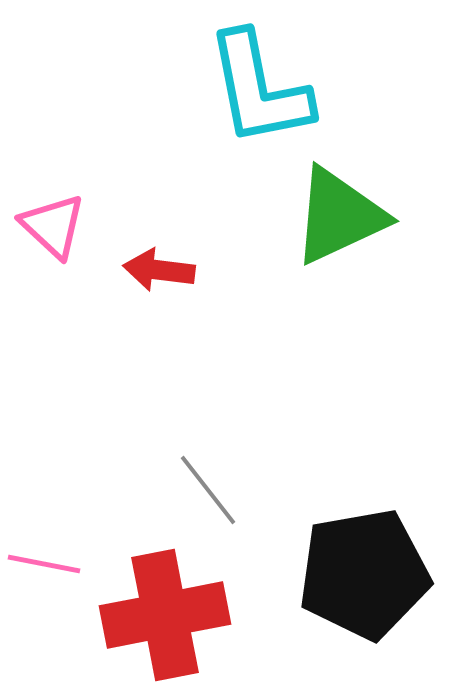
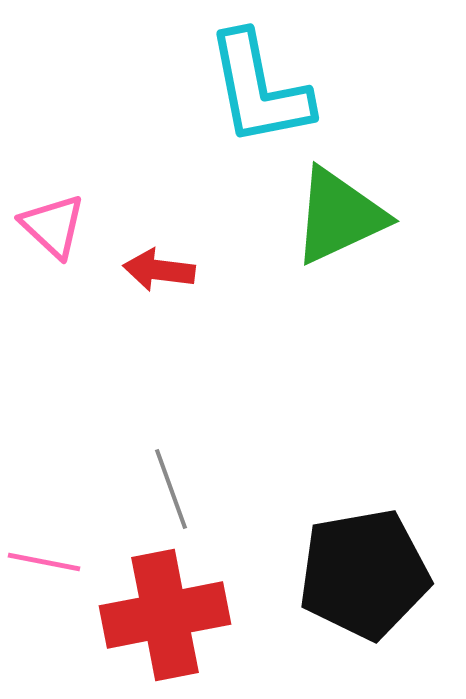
gray line: moved 37 px left, 1 px up; rotated 18 degrees clockwise
pink line: moved 2 px up
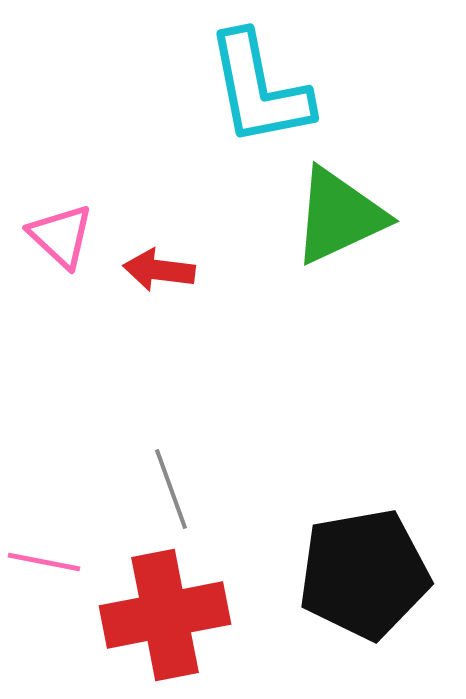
pink triangle: moved 8 px right, 10 px down
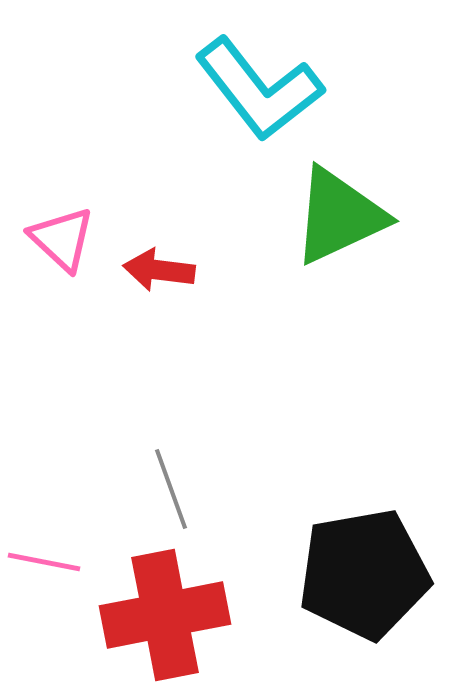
cyan L-shape: rotated 27 degrees counterclockwise
pink triangle: moved 1 px right, 3 px down
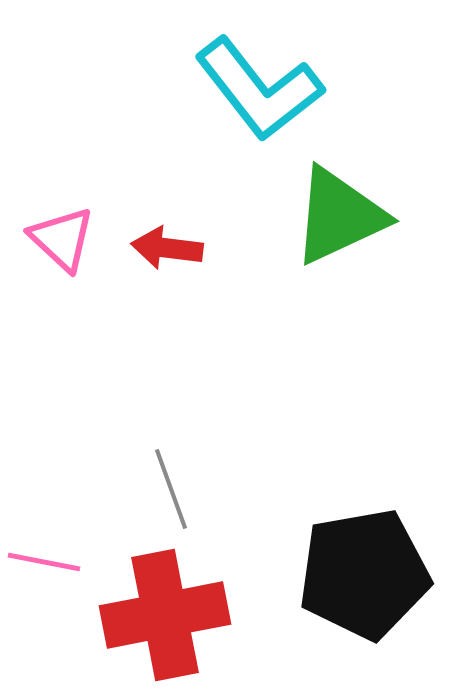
red arrow: moved 8 px right, 22 px up
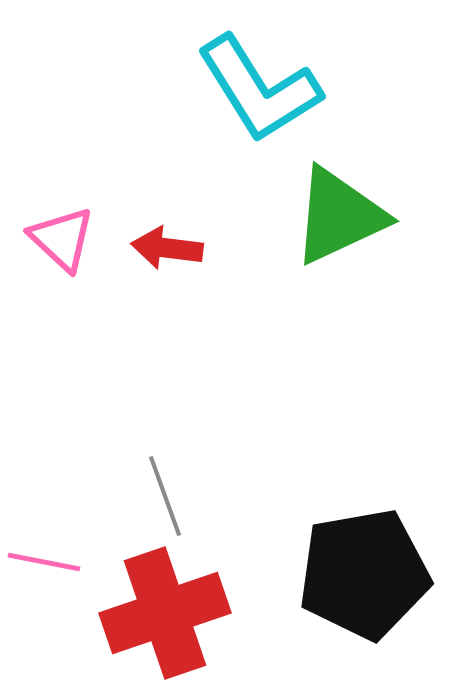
cyan L-shape: rotated 6 degrees clockwise
gray line: moved 6 px left, 7 px down
red cross: moved 2 px up; rotated 8 degrees counterclockwise
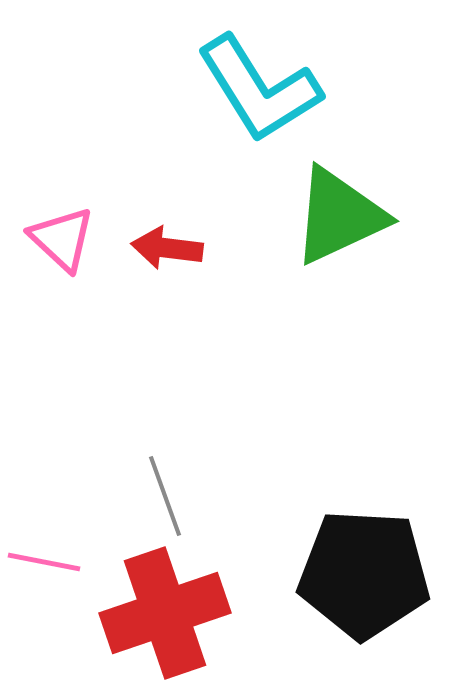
black pentagon: rotated 13 degrees clockwise
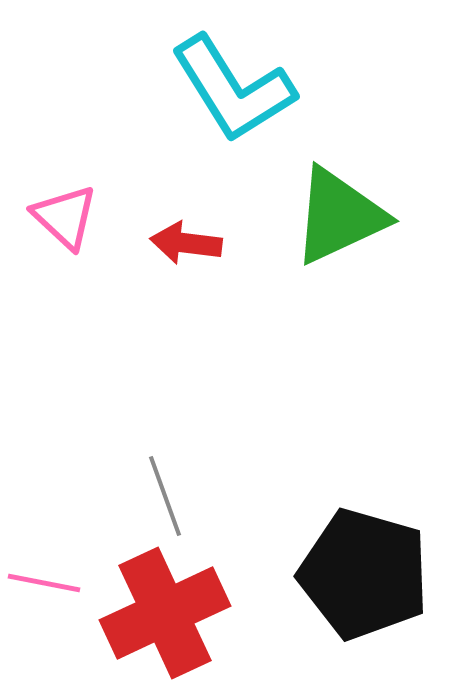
cyan L-shape: moved 26 px left
pink triangle: moved 3 px right, 22 px up
red arrow: moved 19 px right, 5 px up
pink line: moved 21 px down
black pentagon: rotated 13 degrees clockwise
red cross: rotated 6 degrees counterclockwise
